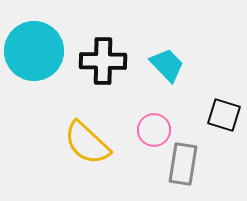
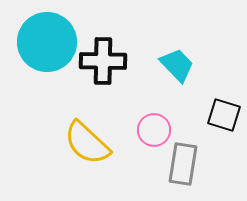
cyan circle: moved 13 px right, 9 px up
cyan trapezoid: moved 10 px right
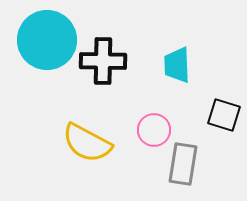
cyan circle: moved 2 px up
cyan trapezoid: rotated 138 degrees counterclockwise
yellow semicircle: rotated 15 degrees counterclockwise
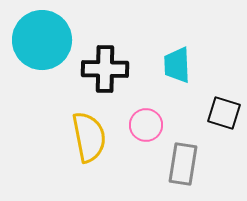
cyan circle: moved 5 px left
black cross: moved 2 px right, 8 px down
black square: moved 2 px up
pink circle: moved 8 px left, 5 px up
yellow semicircle: moved 2 px right, 6 px up; rotated 129 degrees counterclockwise
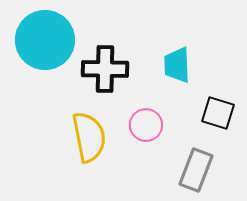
cyan circle: moved 3 px right
black square: moved 6 px left
gray rectangle: moved 13 px right, 6 px down; rotated 12 degrees clockwise
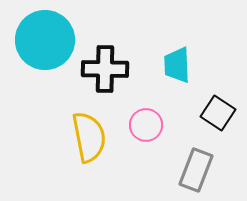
black square: rotated 16 degrees clockwise
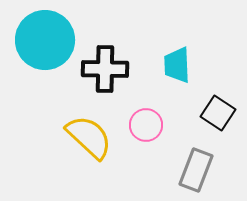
yellow semicircle: rotated 36 degrees counterclockwise
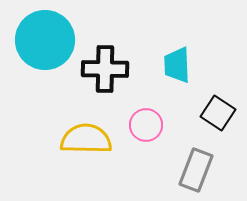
yellow semicircle: moved 3 px left, 2 px down; rotated 42 degrees counterclockwise
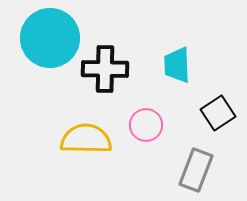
cyan circle: moved 5 px right, 2 px up
black square: rotated 24 degrees clockwise
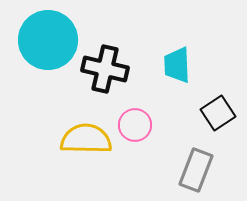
cyan circle: moved 2 px left, 2 px down
black cross: rotated 12 degrees clockwise
pink circle: moved 11 px left
